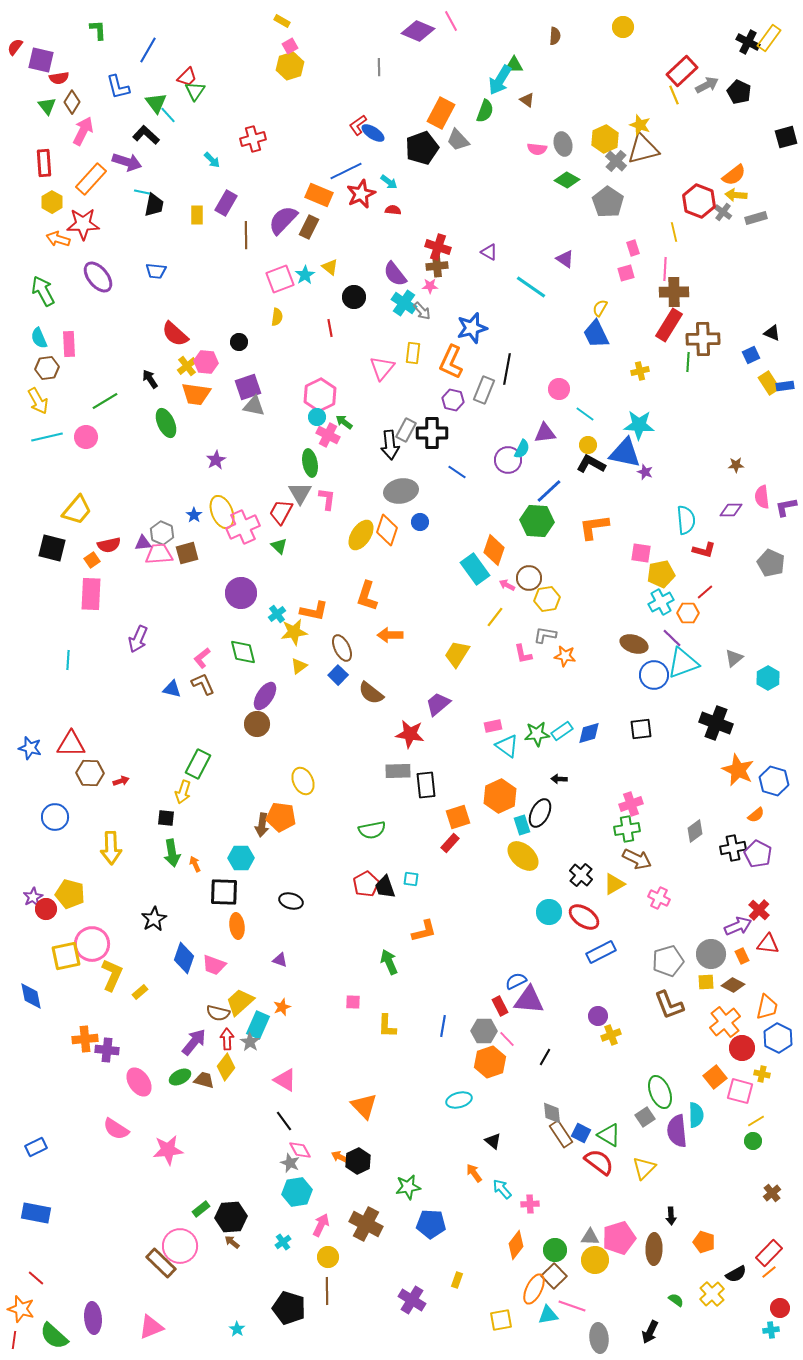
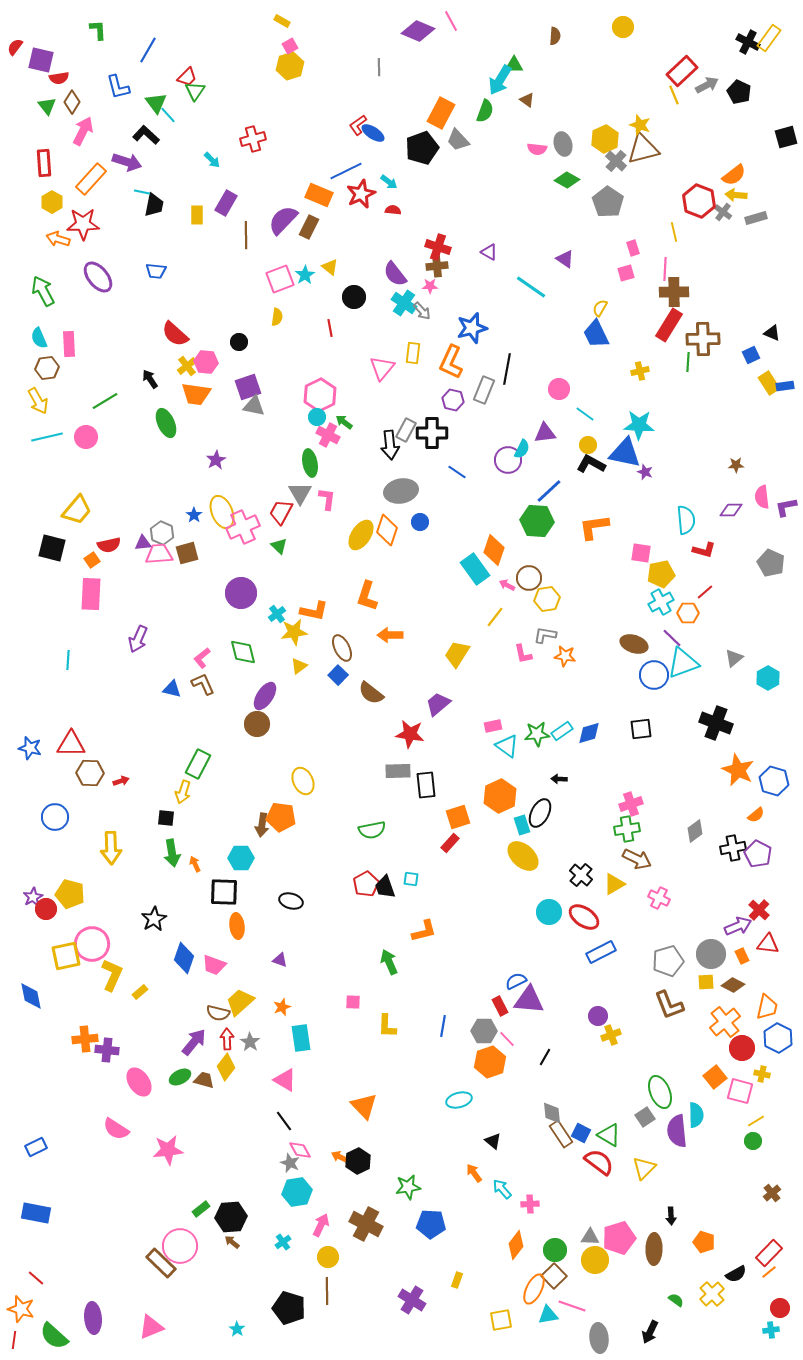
cyan rectangle at (258, 1025): moved 43 px right, 13 px down; rotated 32 degrees counterclockwise
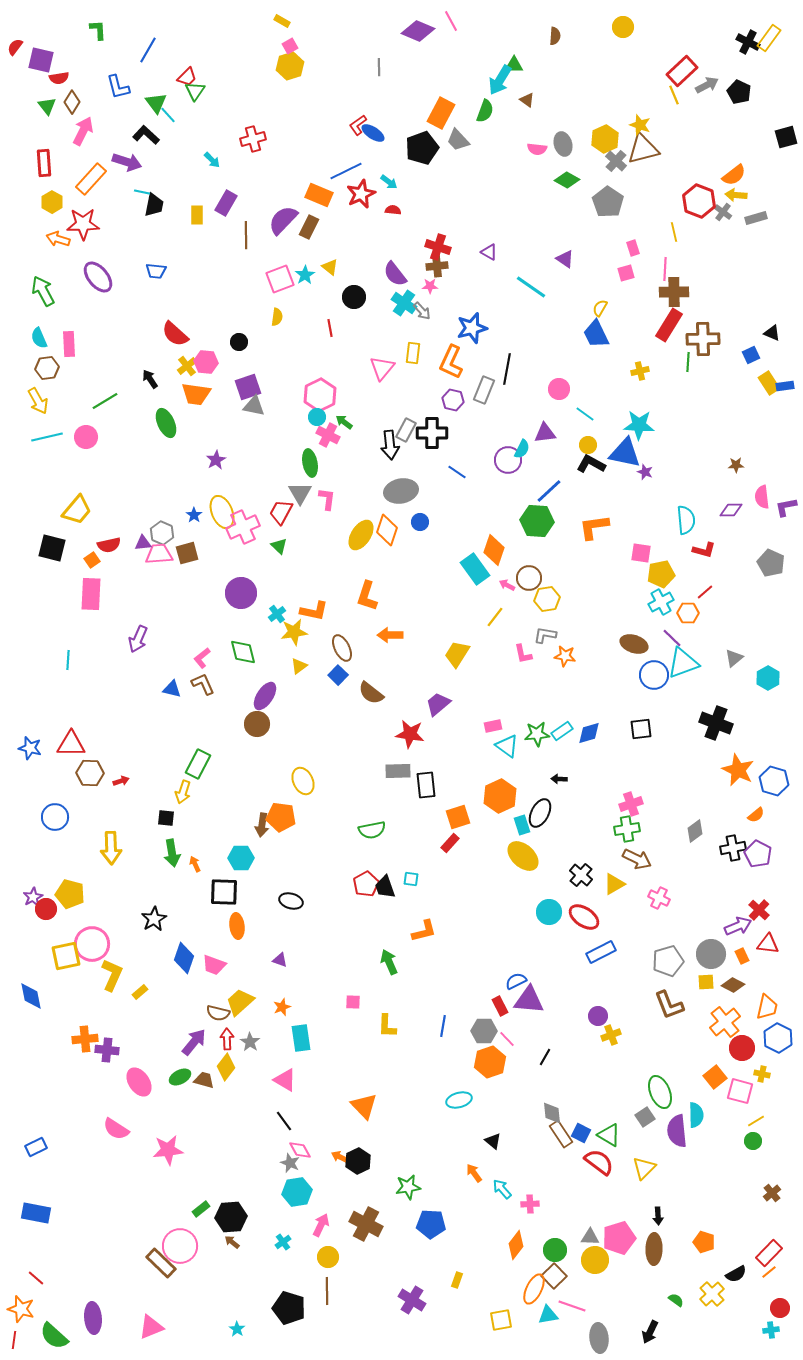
black arrow at (671, 1216): moved 13 px left
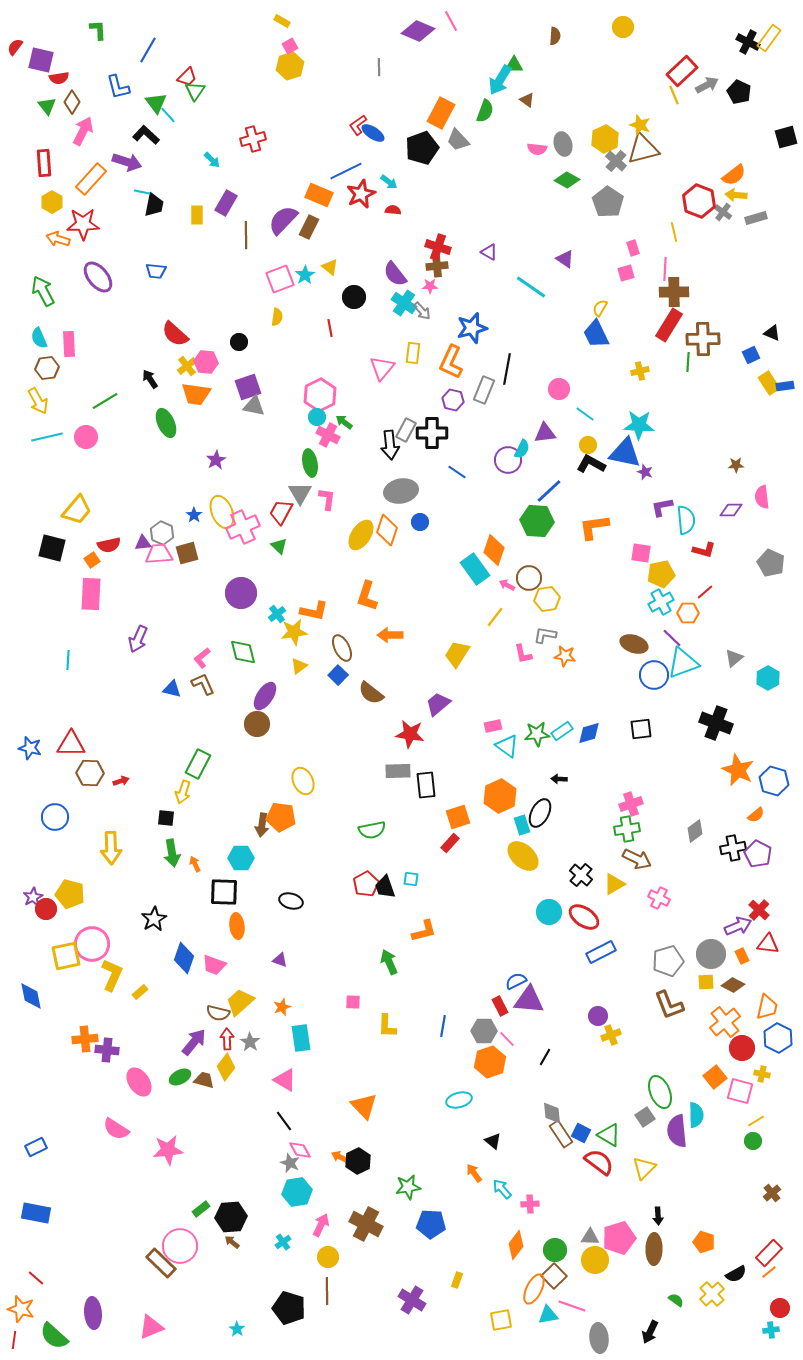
purple L-shape at (786, 507): moved 124 px left
purple ellipse at (93, 1318): moved 5 px up
